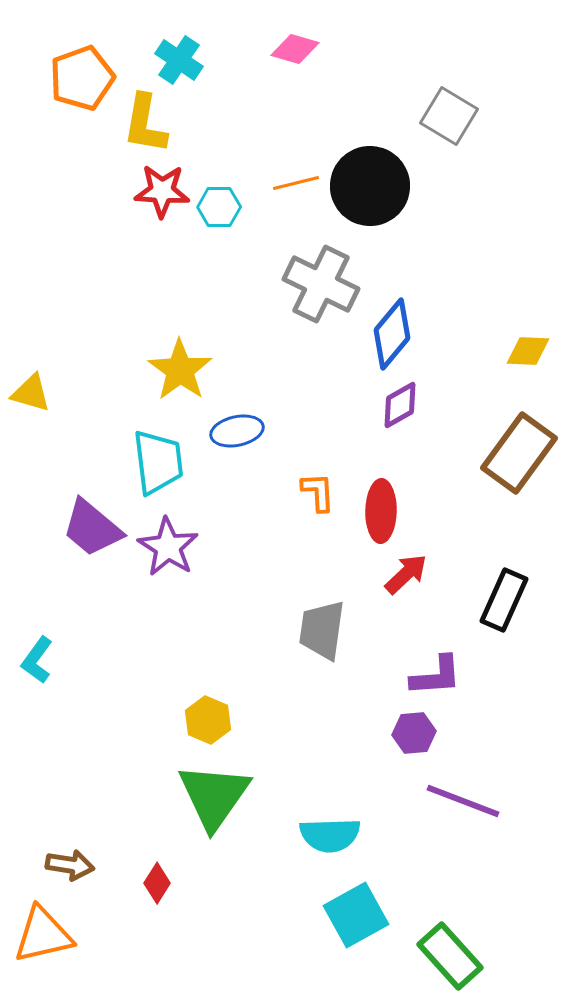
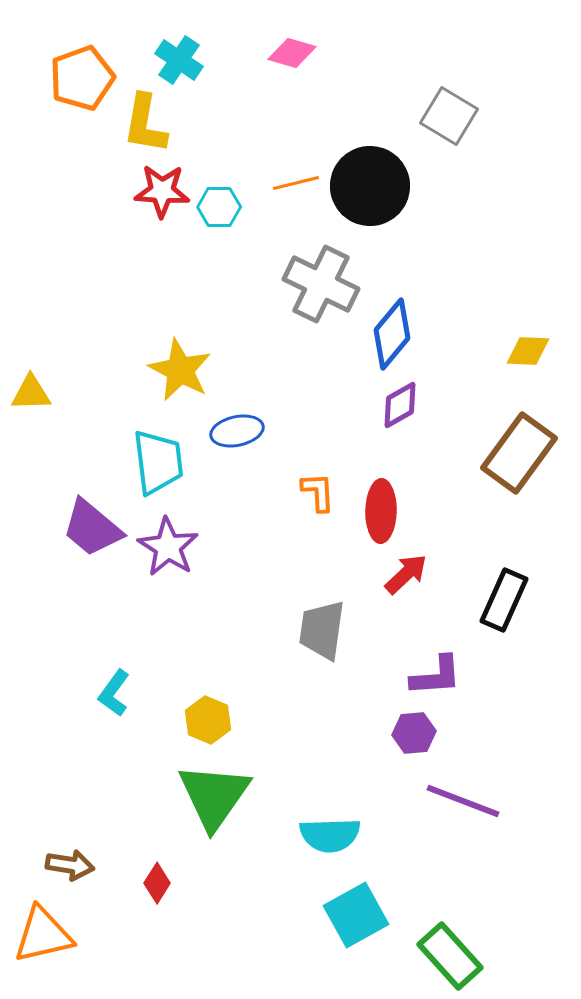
pink diamond: moved 3 px left, 4 px down
yellow star: rotated 8 degrees counterclockwise
yellow triangle: rotated 18 degrees counterclockwise
cyan L-shape: moved 77 px right, 33 px down
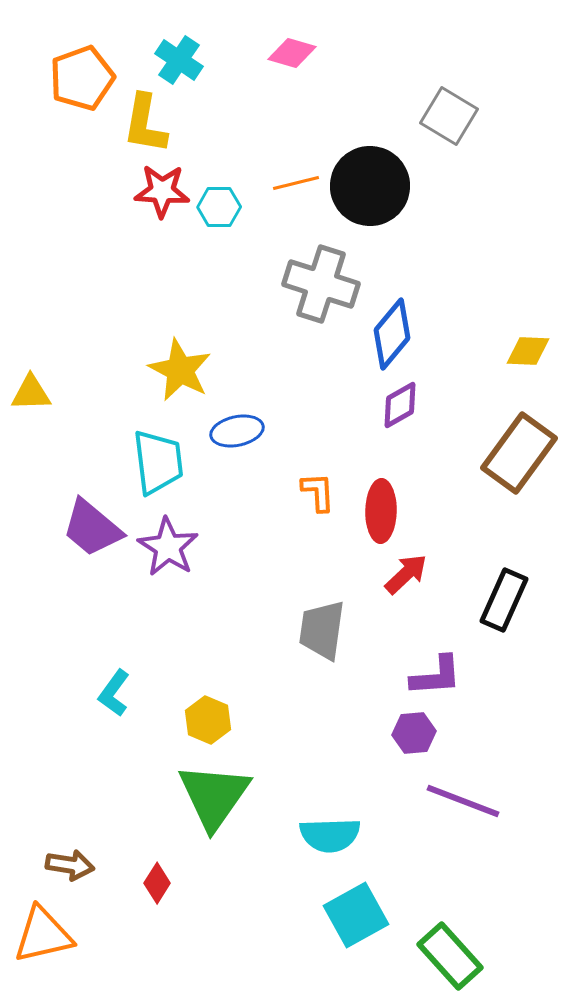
gray cross: rotated 8 degrees counterclockwise
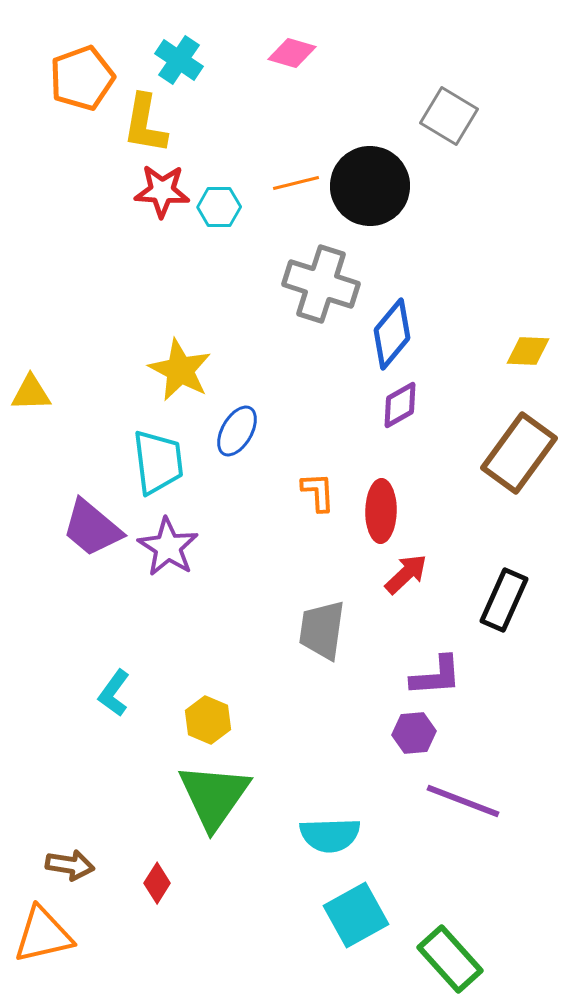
blue ellipse: rotated 48 degrees counterclockwise
green rectangle: moved 3 px down
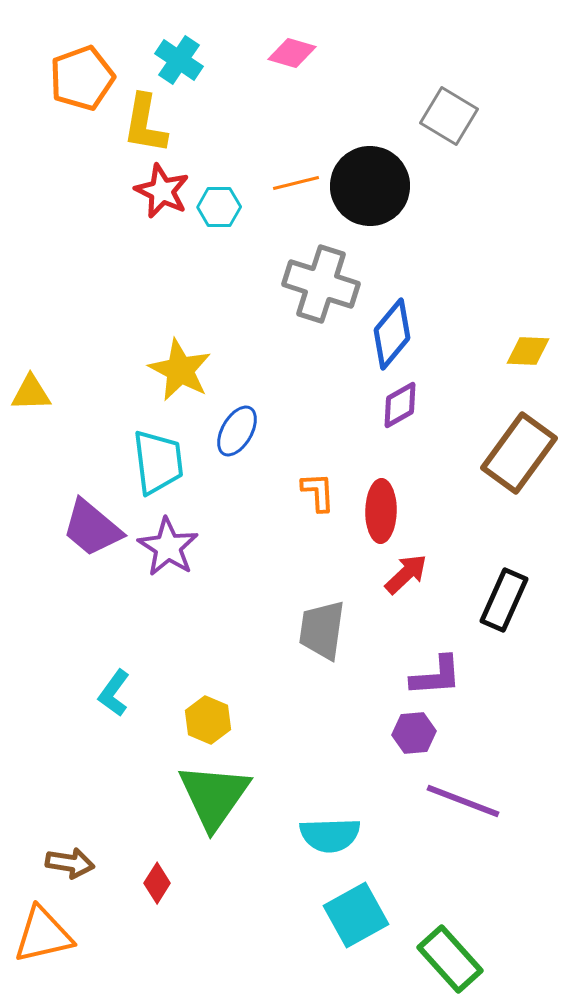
red star: rotated 22 degrees clockwise
brown arrow: moved 2 px up
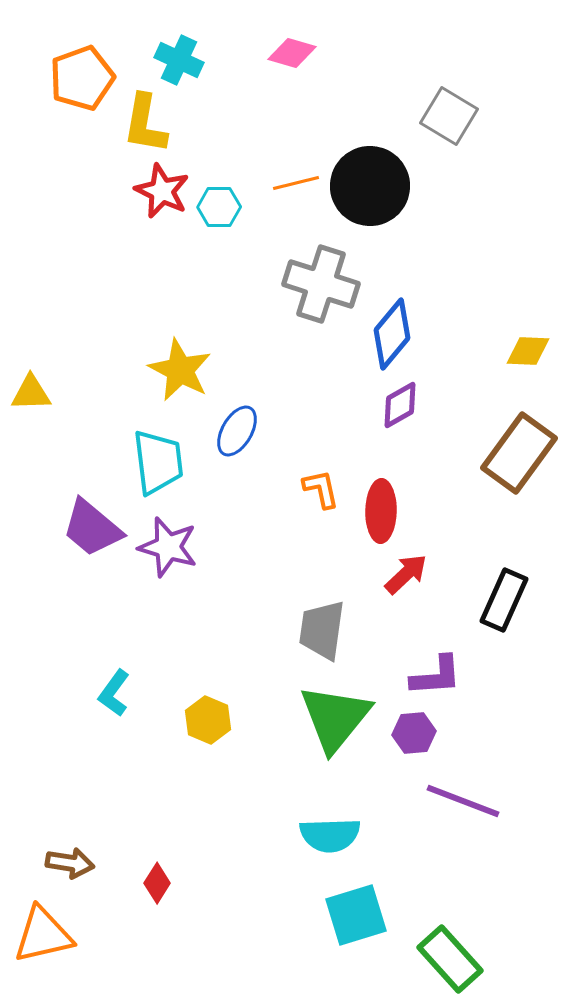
cyan cross: rotated 9 degrees counterclockwise
orange L-shape: moved 3 px right, 3 px up; rotated 9 degrees counterclockwise
purple star: rotated 16 degrees counterclockwise
green triangle: moved 121 px right, 78 px up; rotated 4 degrees clockwise
cyan square: rotated 12 degrees clockwise
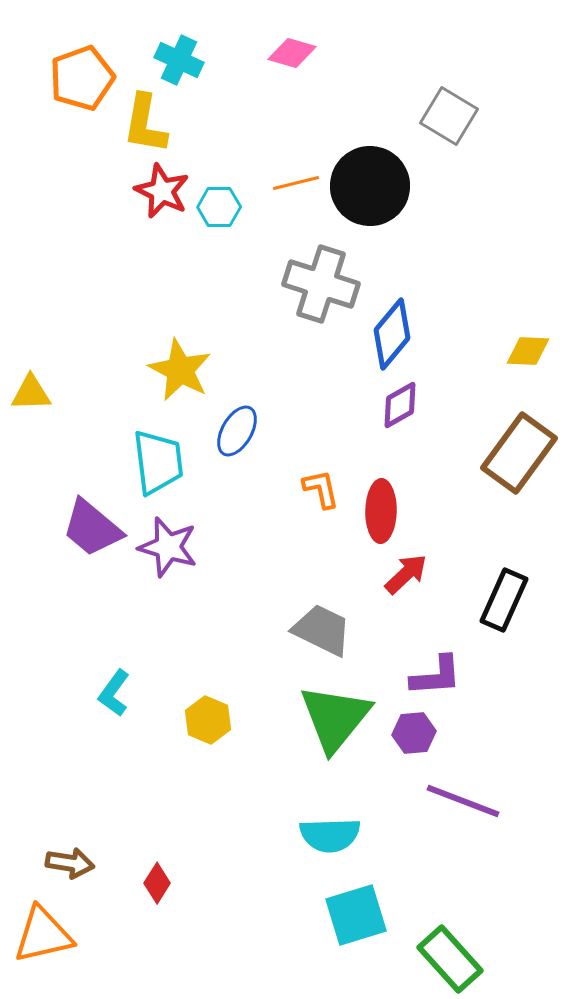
gray trapezoid: rotated 108 degrees clockwise
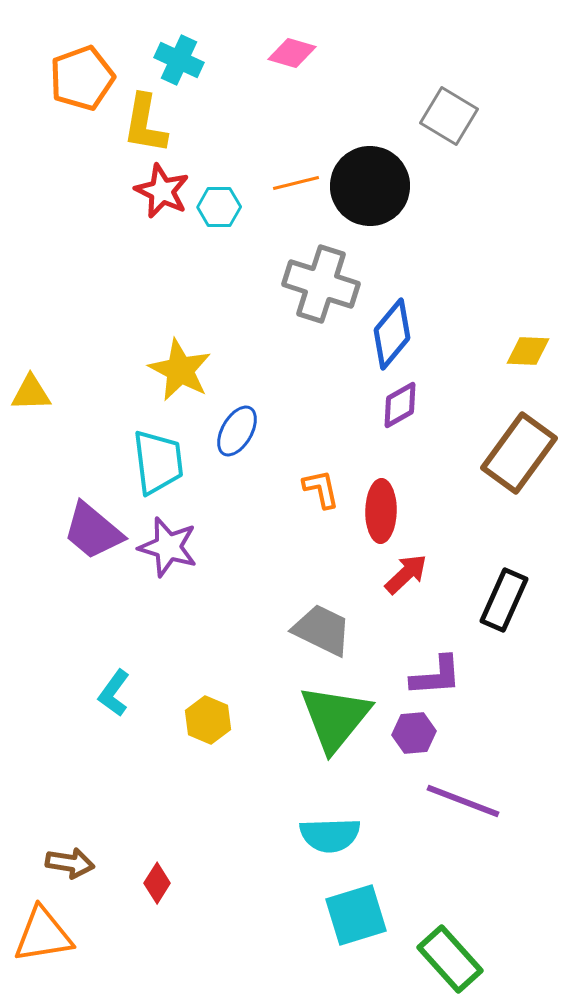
purple trapezoid: moved 1 px right, 3 px down
orange triangle: rotated 4 degrees clockwise
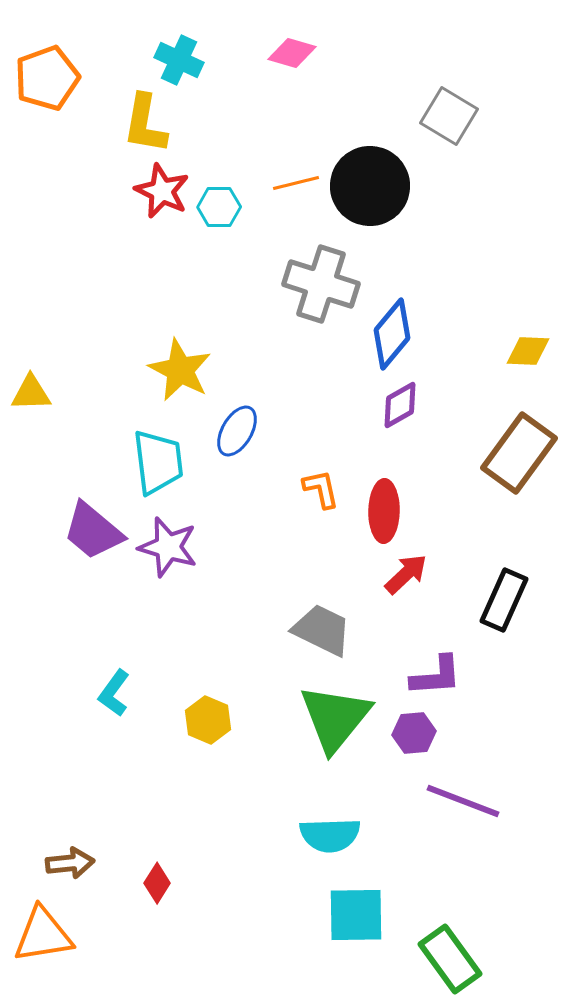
orange pentagon: moved 35 px left
red ellipse: moved 3 px right
brown arrow: rotated 15 degrees counterclockwise
cyan square: rotated 16 degrees clockwise
green rectangle: rotated 6 degrees clockwise
